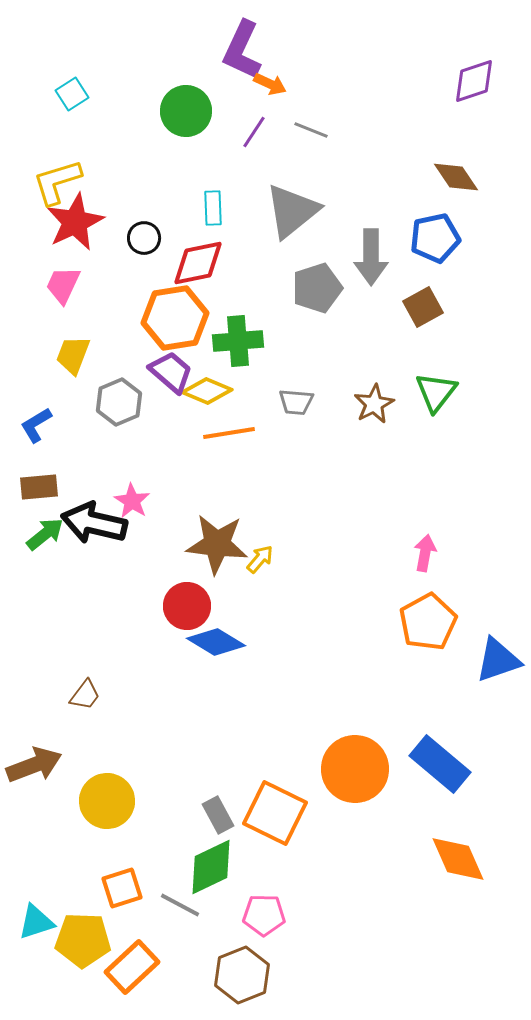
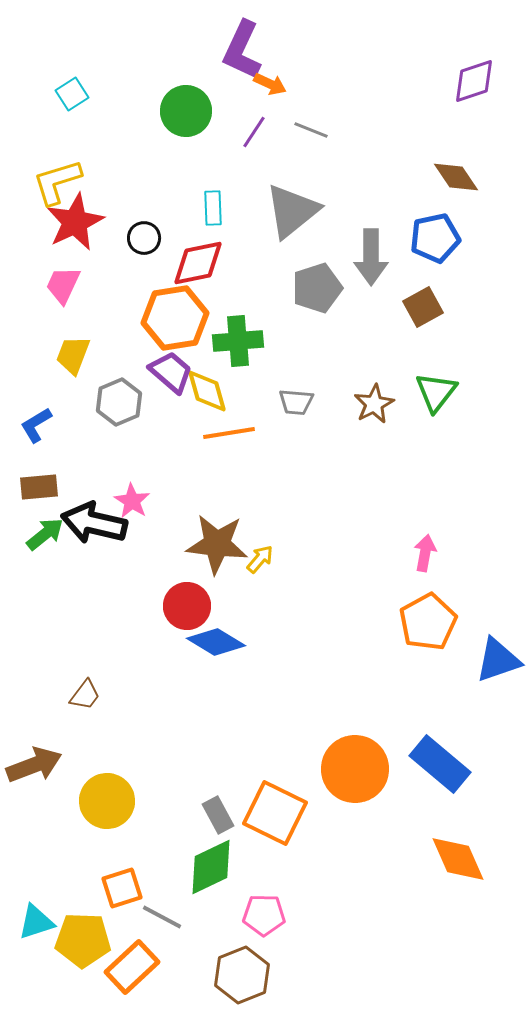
yellow diamond at (207, 391): rotated 51 degrees clockwise
gray line at (180, 905): moved 18 px left, 12 px down
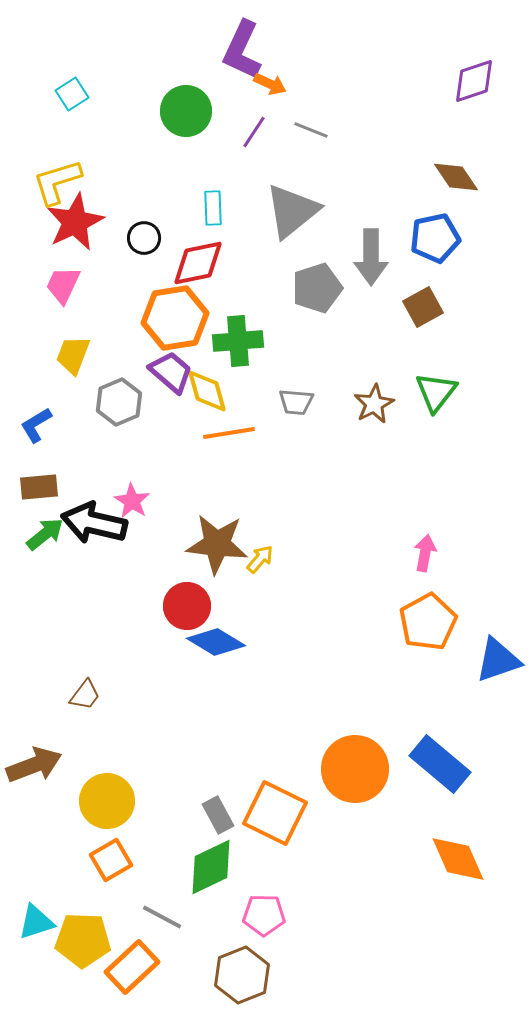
orange square at (122, 888): moved 11 px left, 28 px up; rotated 12 degrees counterclockwise
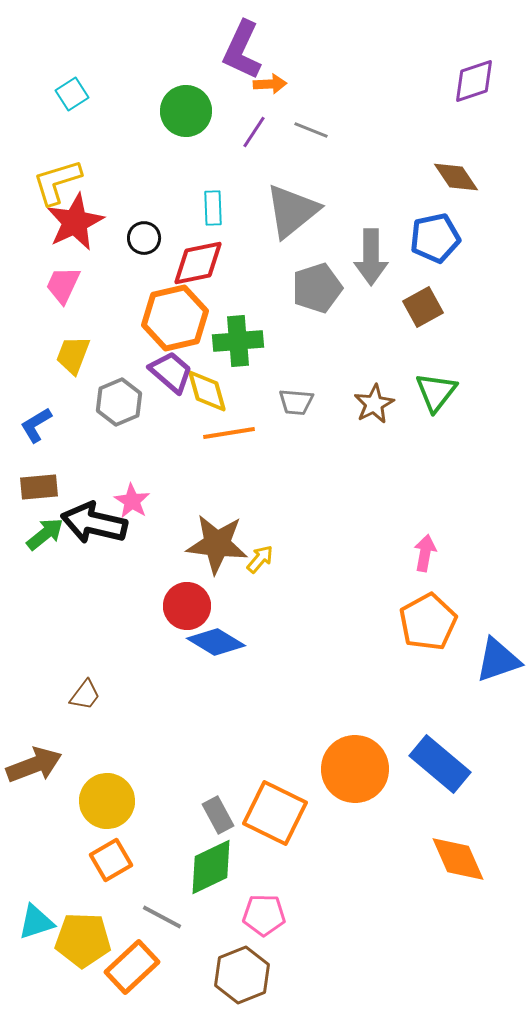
orange arrow at (270, 84): rotated 28 degrees counterclockwise
orange hexagon at (175, 318): rotated 4 degrees counterclockwise
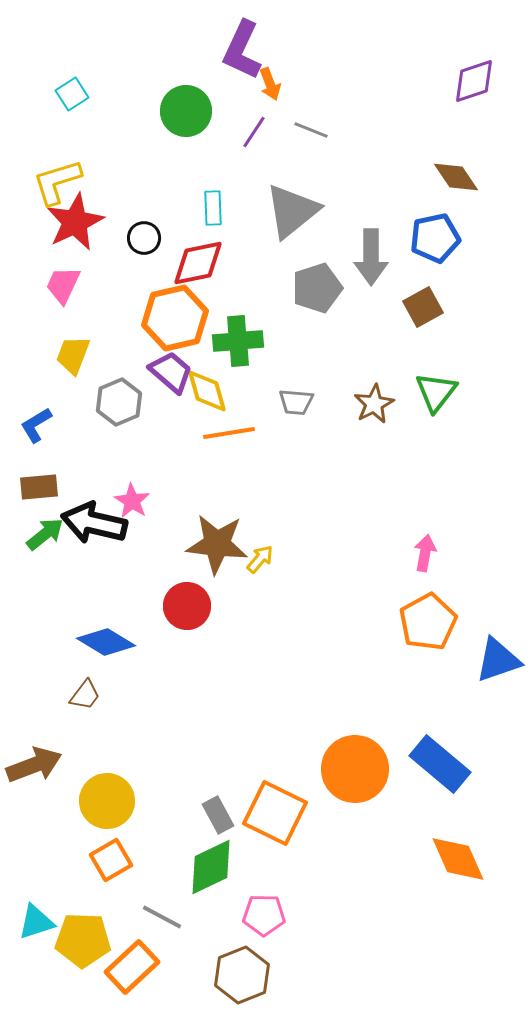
orange arrow at (270, 84): rotated 72 degrees clockwise
blue diamond at (216, 642): moved 110 px left
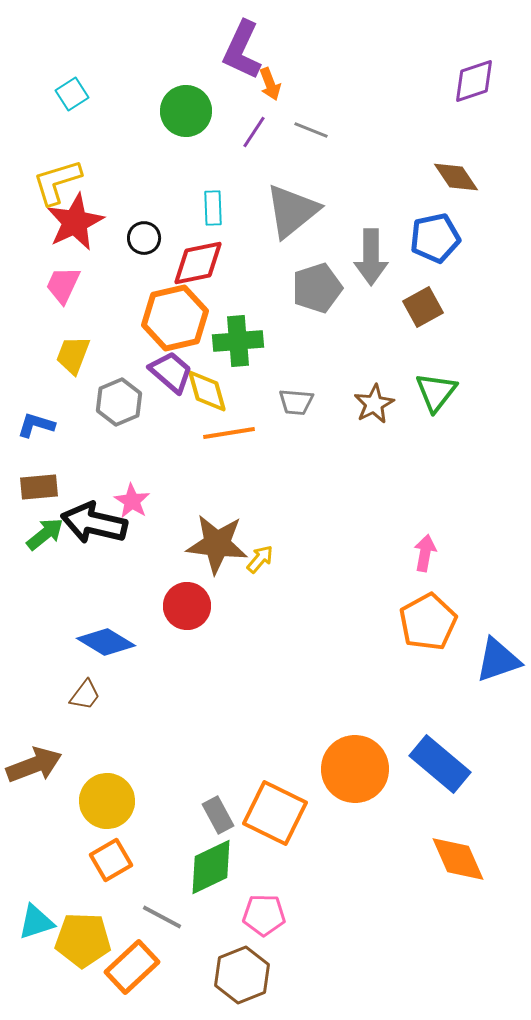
blue L-shape at (36, 425): rotated 48 degrees clockwise
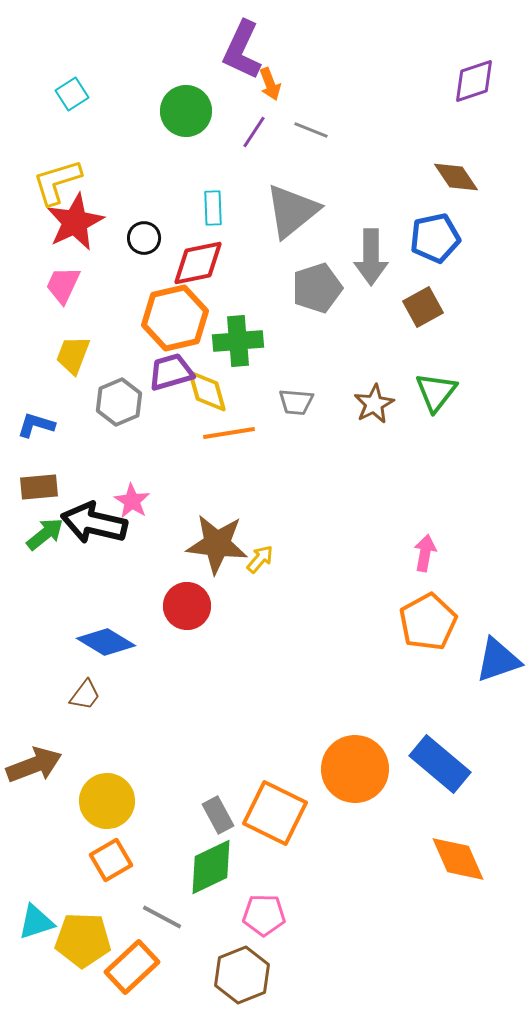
purple trapezoid at (171, 372): rotated 57 degrees counterclockwise
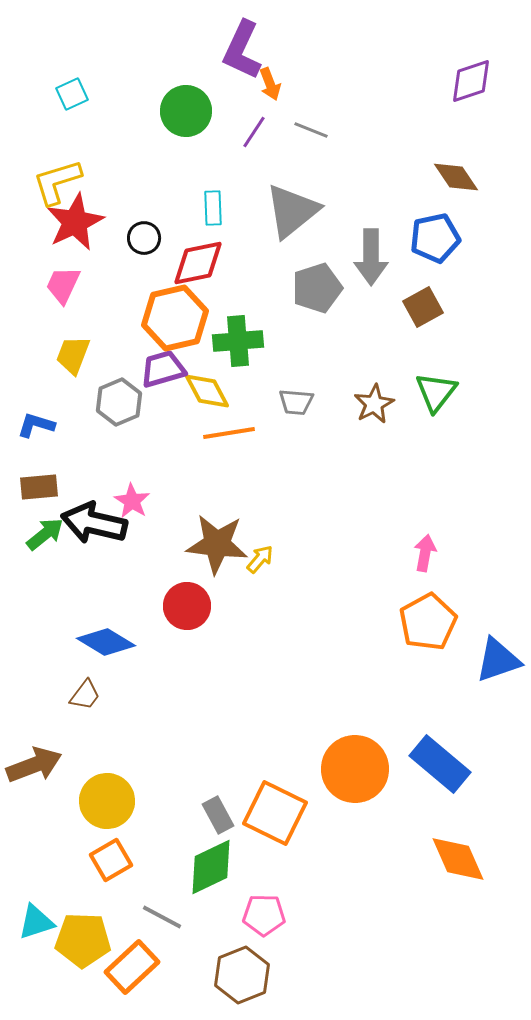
purple diamond at (474, 81): moved 3 px left
cyan square at (72, 94): rotated 8 degrees clockwise
purple trapezoid at (171, 372): moved 8 px left, 3 px up
yellow diamond at (207, 391): rotated 12 degrees counterclockwise
